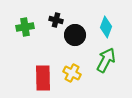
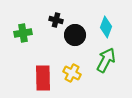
green cross: moved 2 px left, 6 px down
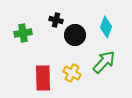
green arrow: moved 2 px left, 2 px down; rotated 15 degrees clockwise
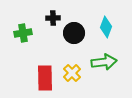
black cross: moved 3 px left, 2 px up; rotated 16 degrees counterclockwise
black circle: moved 1 px left, 2 px up
green arrow: rotated 40 degrees clockwise
yellow cross: rotated 18 degrees clockwise
red rectangle: moved 2 px right
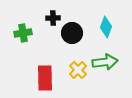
black circle: moved 2 px left
green arrow: moved 1 px right
yellow cross: moved 6 px right, 3 px up
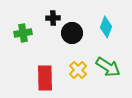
green arrow: moved 3 px right, 5 px down; rotated 40 degrees clockwise
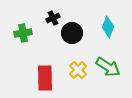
black cross: rotated 24 degrees counterclockwise
cyan diamond: moved 2 px right
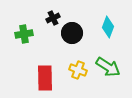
green cross: moved 1 px right, 1 px down
yellow cross: rotated 24 degrees counterclockwise
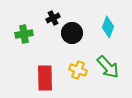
green arrow: rotated 15 degrees clockwise
